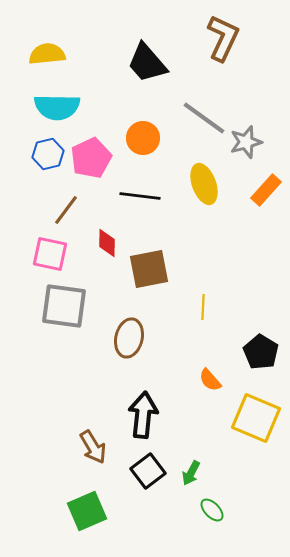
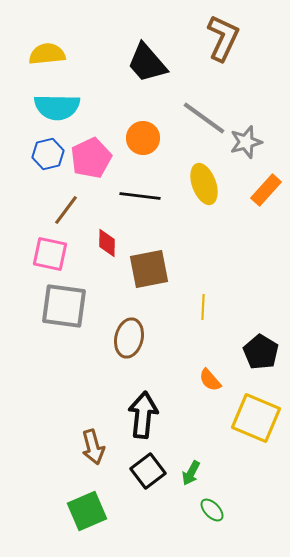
brown arrow: rotated 16 degrees clockwise
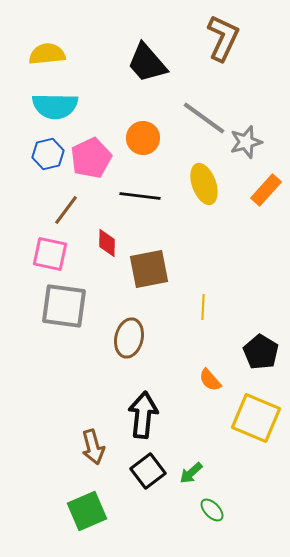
cyan semicircle: moved 2 px left, 1 px up
green arrow: rotated 20 degrees clockwise
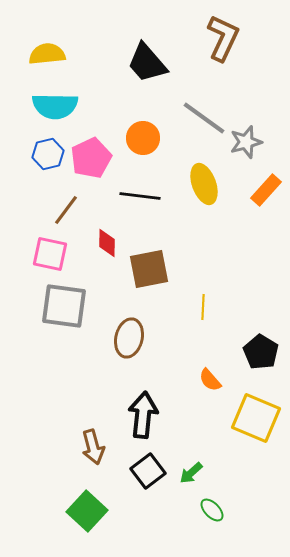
green square: rotated 24 degrees counterclockwise
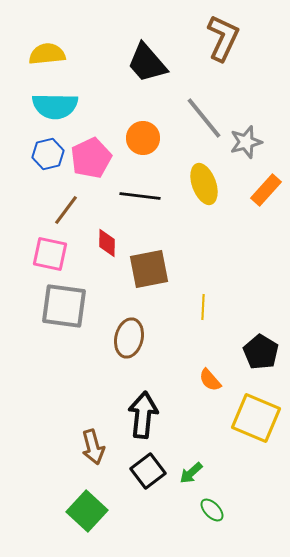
gray line: rotated 15 degrees clockwise
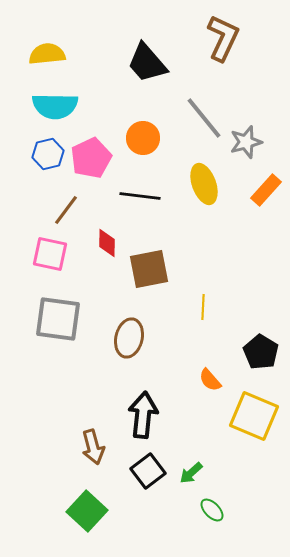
gray square: moved 6 px left, 13 px down
yellow square: moved 2 px left, 2 px up
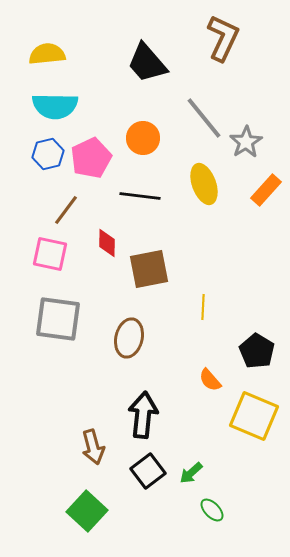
gray star: rotated 16 degrees counterclockwise
black pentagon: moved 4 px left, 1 px up
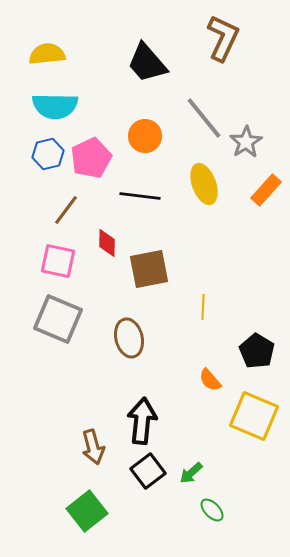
orange circle: moved 2 px right, 2 px up
pink square: moved 8 px right, 7 px down
gray square: rotated 15 degrees clockwise
brown ellipse: rotated 27 degrees counterclockwise
black arrow: moved 1 px left, 6 px down
green square: rotated 9 degrees clockwise
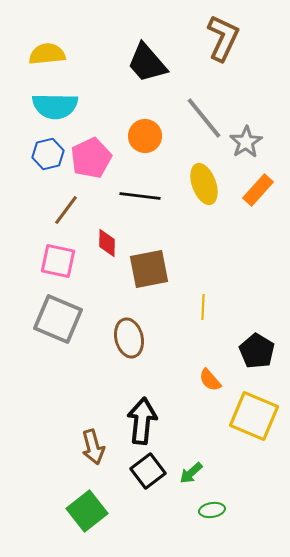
orange rectangle: moved 8 px left
green ellipse: rotated 55 degrees counterclockwise
